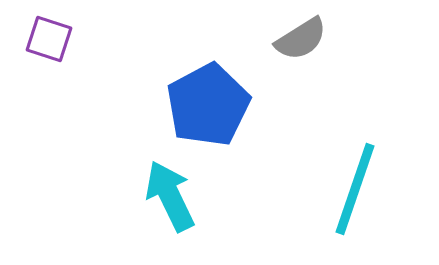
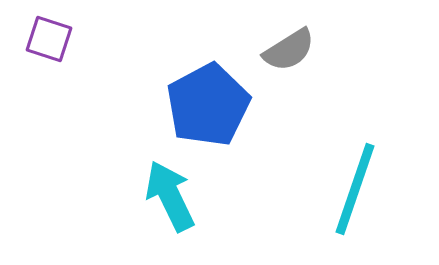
gray semicircle: moved 12 px left, 11 px down
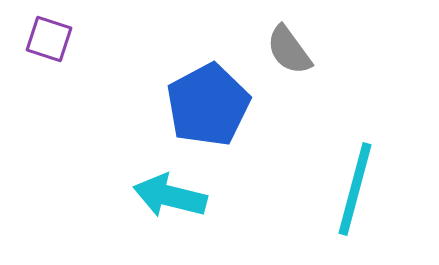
gray semicircle: rotated 86 degrees clockwise
cyan line: rotated 4 degrees counterclockwise
cyan arrow: rotated 50 degrees counterclockwise
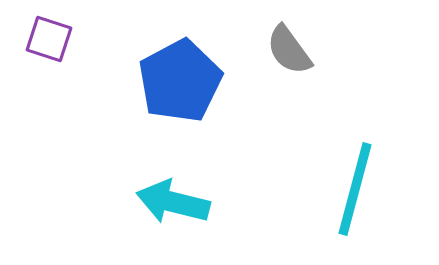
blue pentagon: moved 28 px left, 24 px up
cyan arrow: moved 3 px right, 6 px down
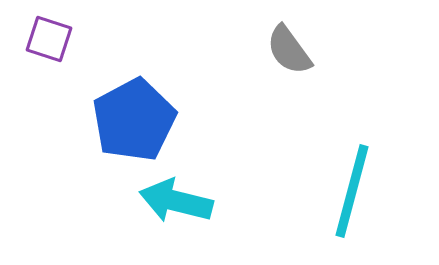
blue pentagon: moved 46 px left, 39 px down
cyan line: moved 3 px left, 2 px down
cyan arrow: moved 3 px right, 1 px up
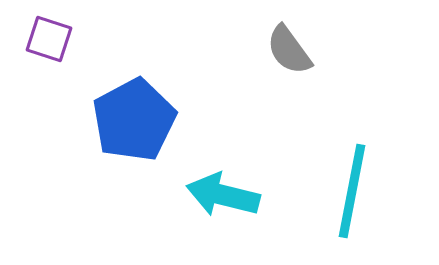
cyan line: rotated 4 degrees counterclockwise
cyan arrow: moved 47 px right, 6 px up
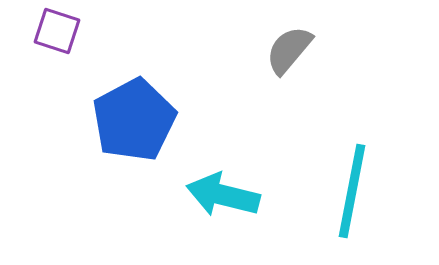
purple square: moved 8 px right, 8 px up
gray semicircle: rotated 76 degrees clockwise
